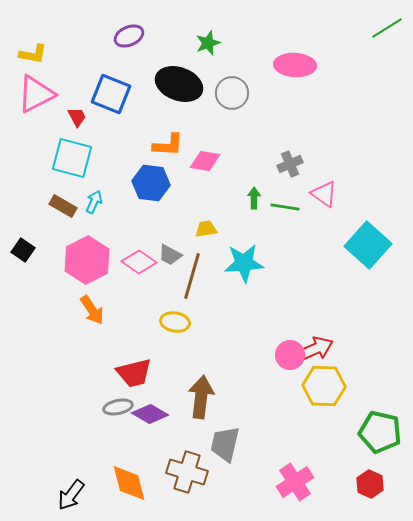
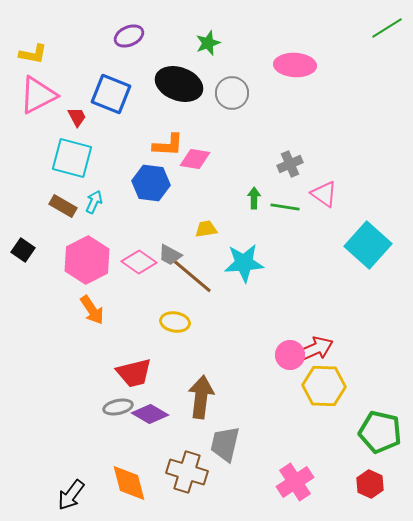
pink triangle at (36, 94): moved 2 px right, 1 px down
pink diamond at (205, 161): moved 10 px left, 2 px up
brown line at (192, 276): rotated 66 degrees counterclockwise
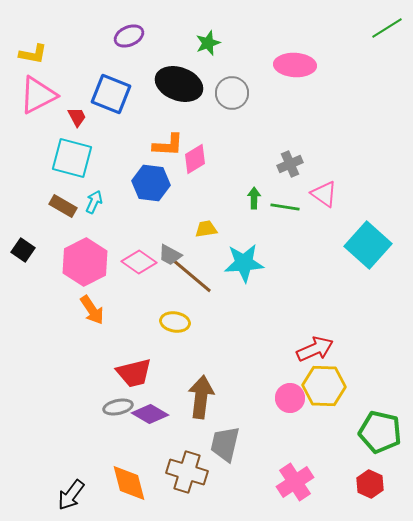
pink diamond at (195, 159): rotated 40 degrees counterclockwise
pink hexagon at (87, 260): moved 2 px left, 2 px down
pink circle at (290, 355): moved 43 px down
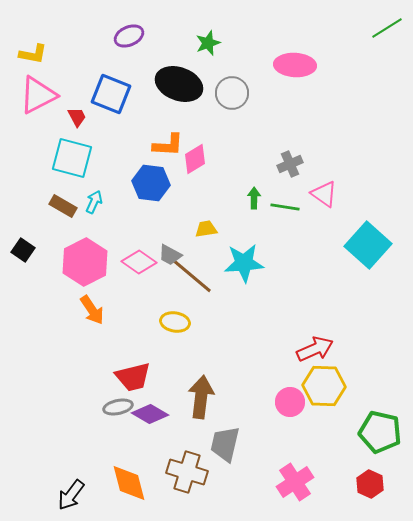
red trapezoid at (134, 373): moved 1 px left, 4 px down
pink circle at (290, 398): moved 4 px down
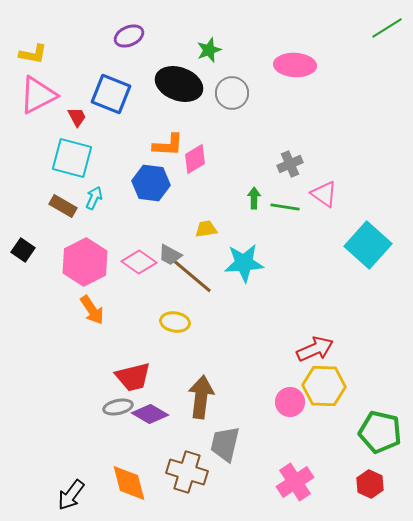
green star at (208, 43): moved 1 px right, 7 px down
cyan arrow at (94, 202): moved 4 px up
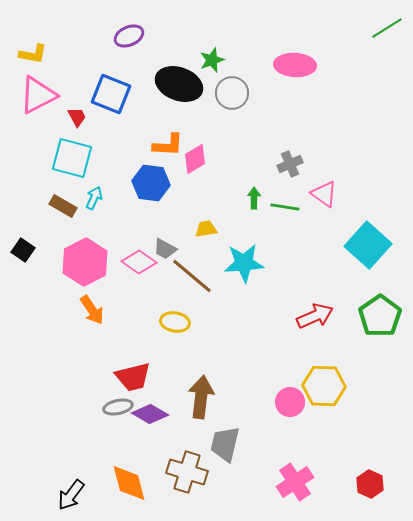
green star at (209, 50): moved 3 px right, 10 px down
gray trapezoid at (170, 255): moved 5 px left, 6 px up
red arrow at (315, 349): moved 33 px up
green pentagon at (380, 432): moved 116 px up; rotated 24 degrees clockwise
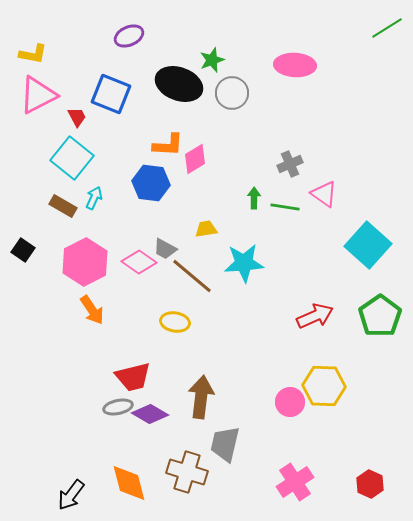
cyan square at (72, 158): rotated 24 degrees clockwise
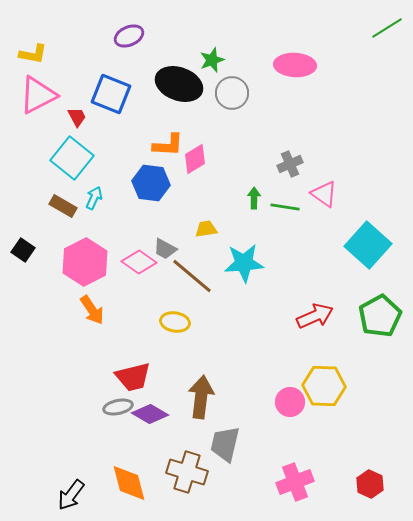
green pentagon at (380, 316): rotated 6 degrees clockwise
pink cross at (295, 482): rotated 12 degrees clockwise
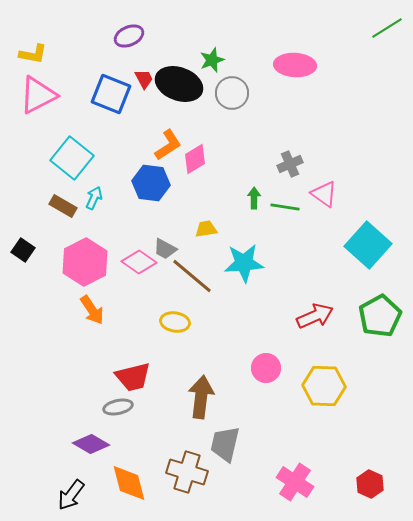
red trapezoid at (77, 117): moved 67 px right, 38 px up
orange L-shape at (168, 145): rotated 36 degrees counterclockwise
pink circle at (290, 402): moved 24 px left, 34 px up
purple diamond at (150, 414): moved 59 px left, 30 px down
pink cross at (295, 482): rotated 36 degrees counterclockwise
